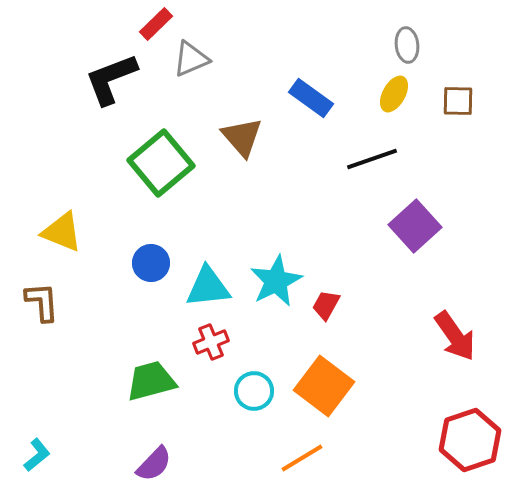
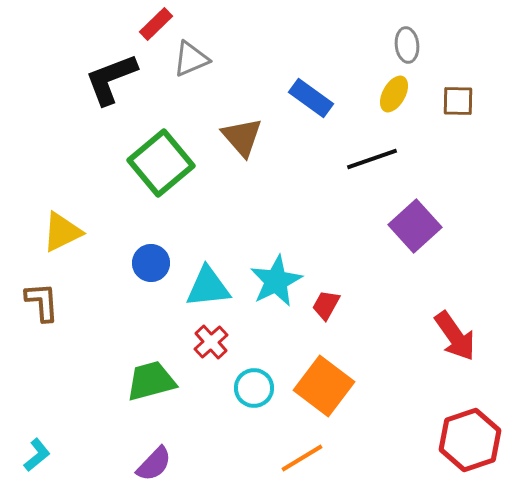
yellow triangle: rotated 48 degrees counterclockwise
red cross: rotated 20 degrees counterclockwise
cyan circle: moved 3 px up
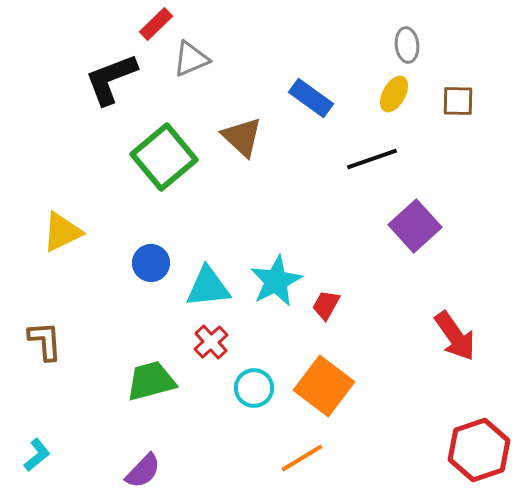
brown triangle: rotated 6 degrees counterclockwise
green square: moved 3 px right, 6 px up
brown L-shape: moved 3 px right, 39 px down
red hexagon: moved 9 px right, 10 px down
purple semicircle: moved 11 px left, 7 px down
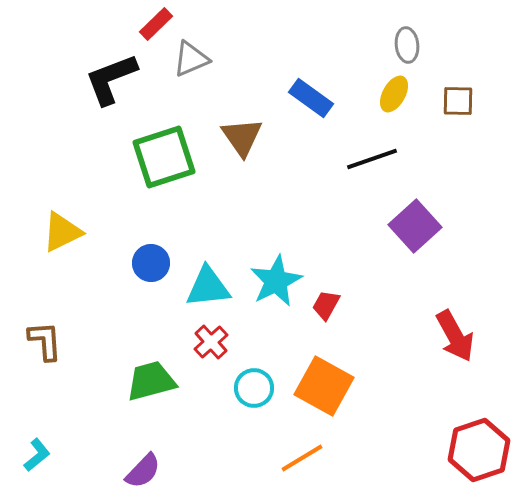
brown triangle: rotated 12 degrees clockwise
green square: rotated 22 degrees clockwise
red arrow: rotated 6 degrees clockwise
orange square: rotated 8 degrees counterclockwise
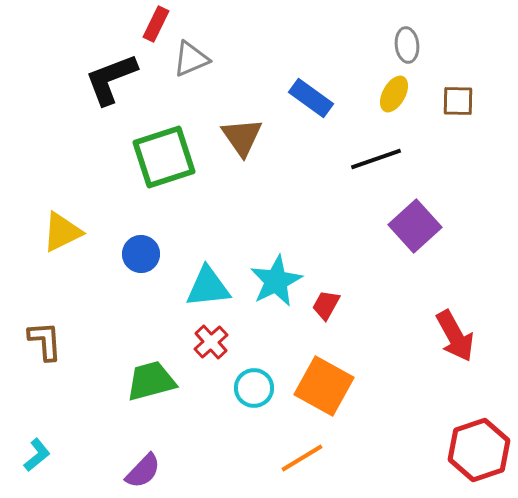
red rectangle: rotated 20 degrees counterclockwise
black line: moved 4 px right
blue circle: moved 10 px left, 9 px up
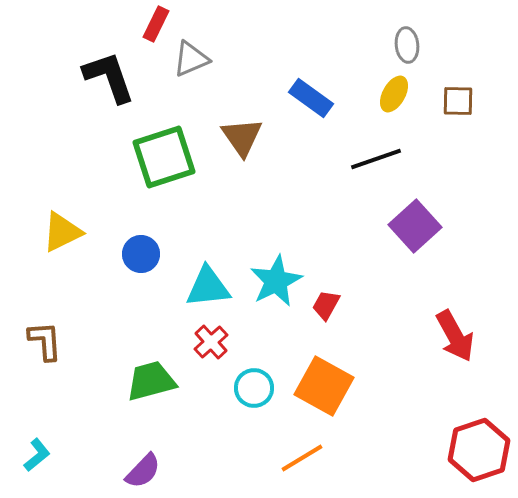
black L-shape: moved 2 px left, 2 px up; rotated 92 degrees clockwise
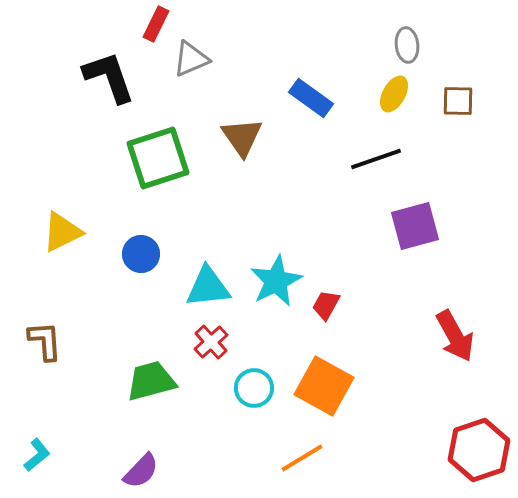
green square: moved 6 px left, 1 px down
purple square: rotated 27 degrees clockwise
purple semicircle: moved 2 px left
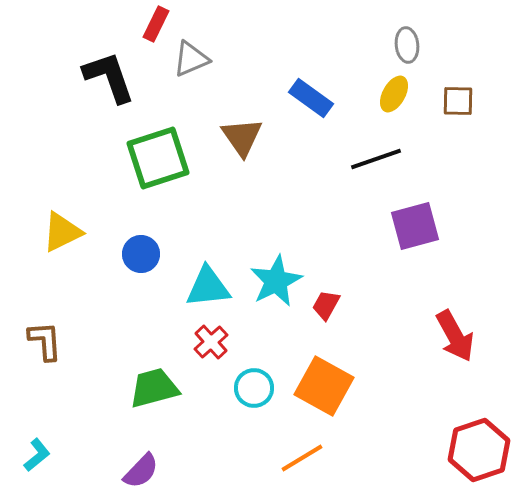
green trapezoid: moved 3 px right, 7 px down
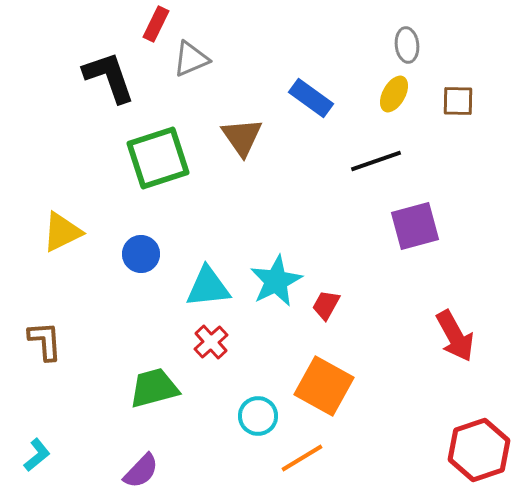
black line: moved 2 px down
cyan circle: moved 4 px right, 28 px down
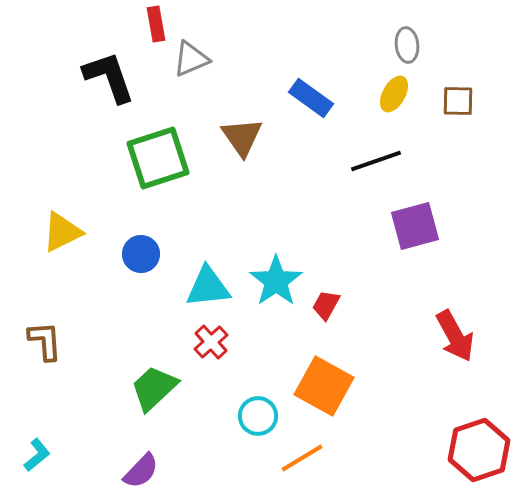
red rectangle: rotated 36 degrees counterclockwise
cyan star: rotated 8 degrees counterclockwise
green trapezoid: rotated 28 degrees counterclockwise
